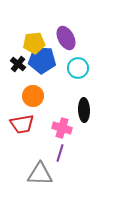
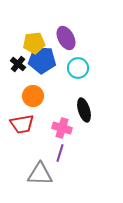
black ellipse: rotated 15 degrees counterclockwise
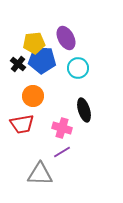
purple line: moved 2 px right, 1 px up; rotated 42 degrees clockwise
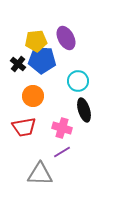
yellow pentagon: moved 2 px right, 2 px up
cyan circle: moved 13 px down
red trapezoid: moved 2 px right, 3 px down
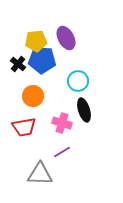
pink cross: moved 5 px up
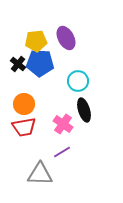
blue pentagon: moved 2 px left, 3 px down
orange circle: moved 9 px left, 8 px down
pink cross: moved 1 px right, 1 px down; rotated 18 degrees clockwise
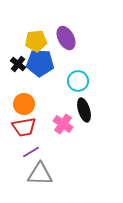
purple line: moved 31 px left
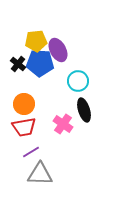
purple ellipse: moved 8 px left, 12 px down
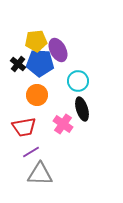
orange circle: moved 13 px right, 9 px up
black ellipse: moved 2 px left, 1 px up
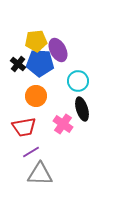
orange circle: moved 1 px left, 1 px down
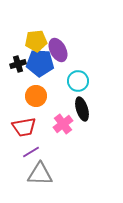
black cross: rotated 35 degrees clockwise
pink cross: rotated 18 degrees clockwise
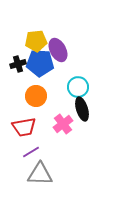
cyan circle: moved 6 px down
